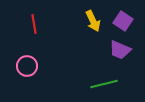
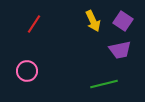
red line: rotated 42 degrees clockwise
purple trapezoid: rotated 35 degrees counterclockwise
pink circle: moved 5 px down
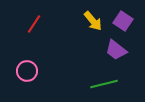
yellow arrow: rotated 15 degrees counterclockwise
purple trapezoid: moved 4 px left; rotated 50 degrees clockwise
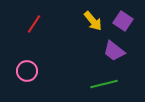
purple trapezoid: moved 2 px left, 1 px down
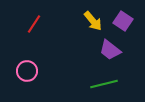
purple trapezoid: moved 4 px left, 1 px up
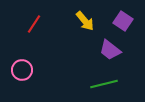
yellow arrow: moved 8 px left
pink circle: moved 5 px left, 1 px up
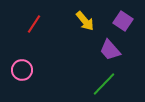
purple trapezoid: rotated 10 degrees clockwise
green line: rotated 32 degrees counterclockwise
